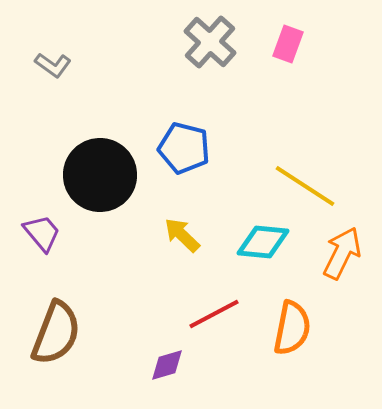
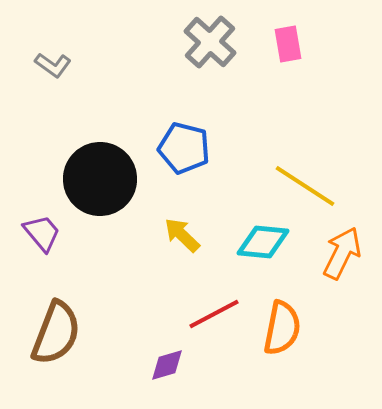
pink rectangle: rotated 30 degrees counterclockwise
black circle: moved 4 px down
orange semicircle: moved 10 px left
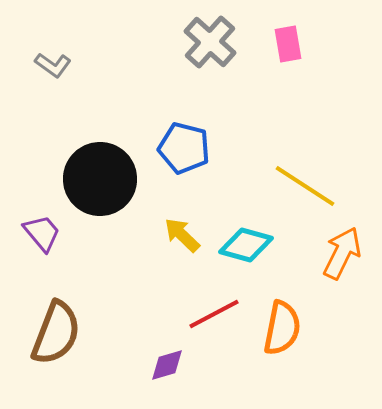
cyan diamond: moved 17 px left, 3 px down; rotated 10 degrees clockwise
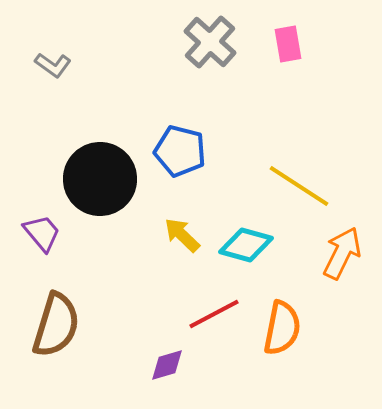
blue pentagon: moved 4 px left, 3 px down
yellow line: moved 6 px left
brown semicircle: moved 8 px up; rotated 4 degrees counterclockwise
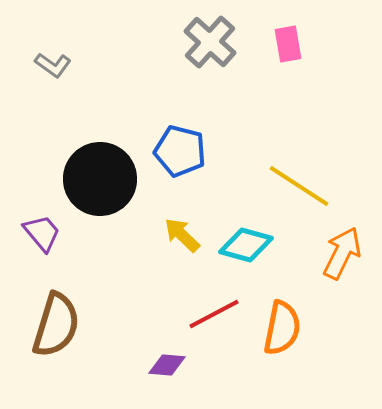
purple diamond: rotated 21 degrees clockwise
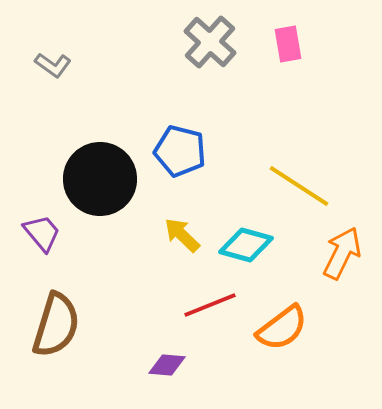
red line: moved 4 px left, 9 px up; rotated 6 degrees clockwise
orange semicircle: rotated 42 degrees clockwise
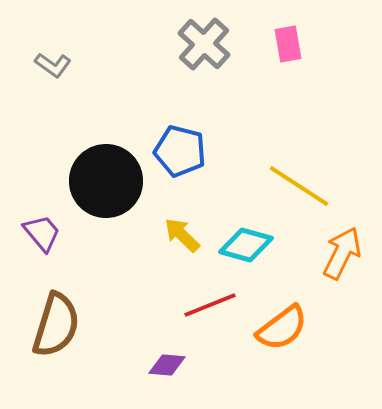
gray cross: moved 6 px left, 2 px down
black circle: moved 6 px right, 2 px down
